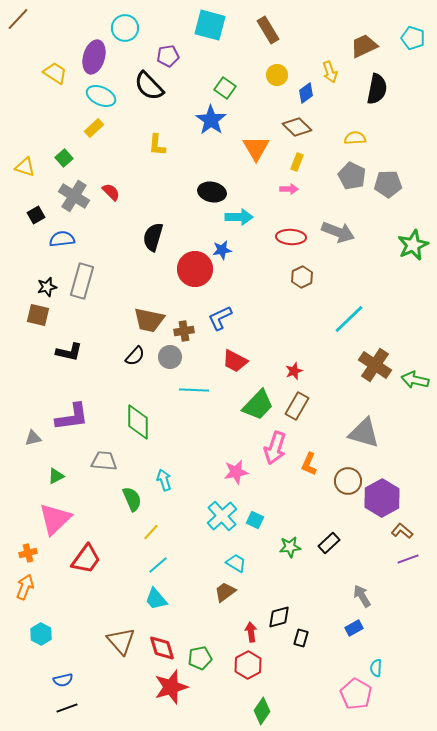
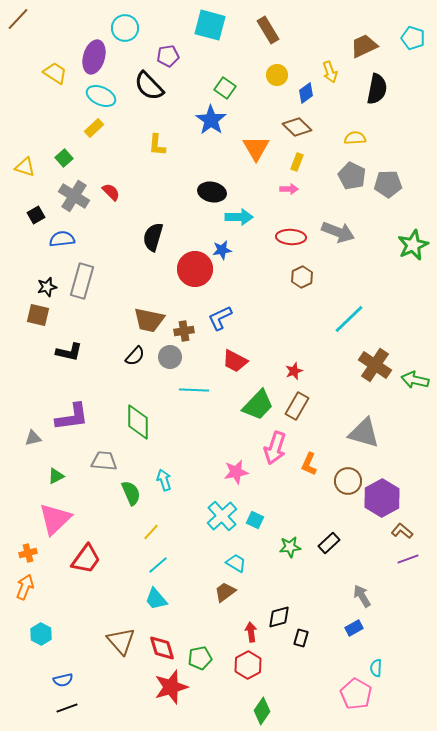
green semicircle at (132, 499): moved 1 px left, 6 px up
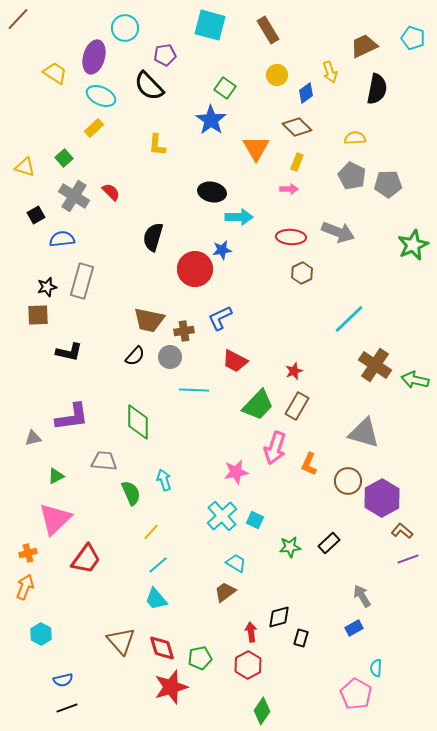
purple pentagon at (168, 56): moved 3 px left, 1 px up
brown hexagon at (302, 277): moved 4 px up
brown square at (38, 315): rotated 15 degrees counterclockwise
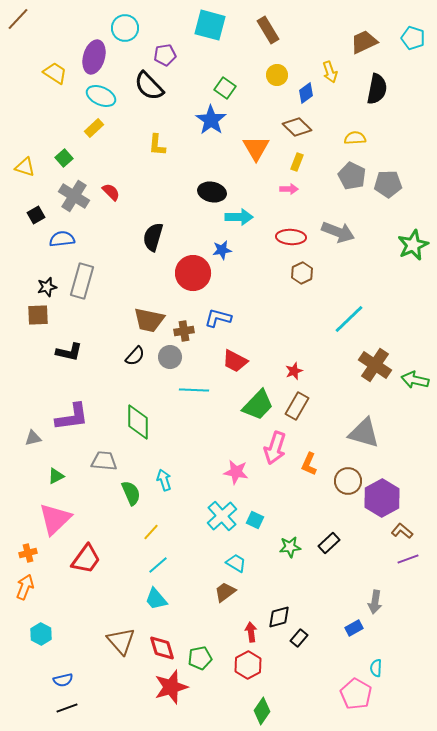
brown trapezoid at (364, 46): moved 4 px up
red circle at (195, 269): moved 2 px left, 4 px down
blue L-shape at (220, 318): moved 2 px left; rotated 40 degrees clockwise
pink star at (236, 472): rotated 20 degrees clockwise
gray arrow at (362, 596): moved 13 px right, 6 px down; rotated 140 degrees counterclockwise
black rectangle at (301, 638): moved 2 px left; rotated 24 degrees clockwise
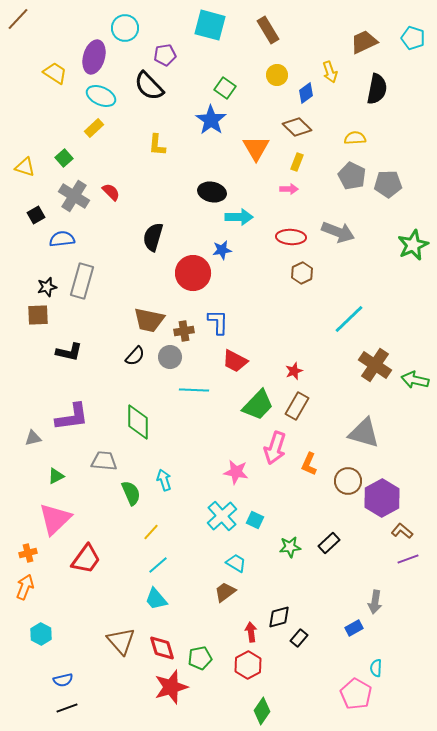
blue L-shape at (218, 318): moved 4 px down; rotated 76 degrees clockwise
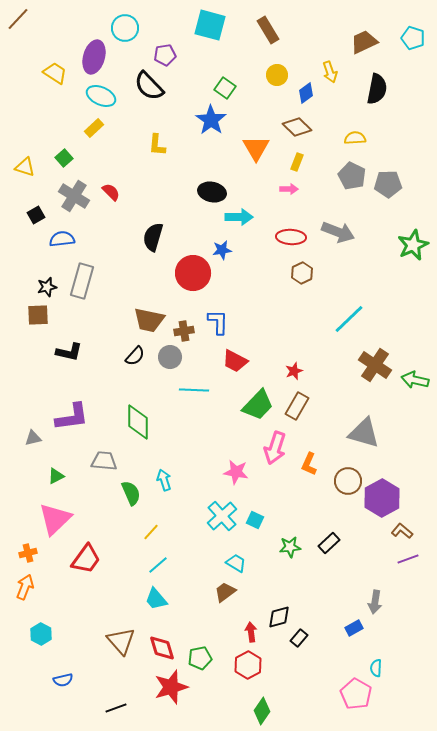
black line at (67, 708): moved 49 px right
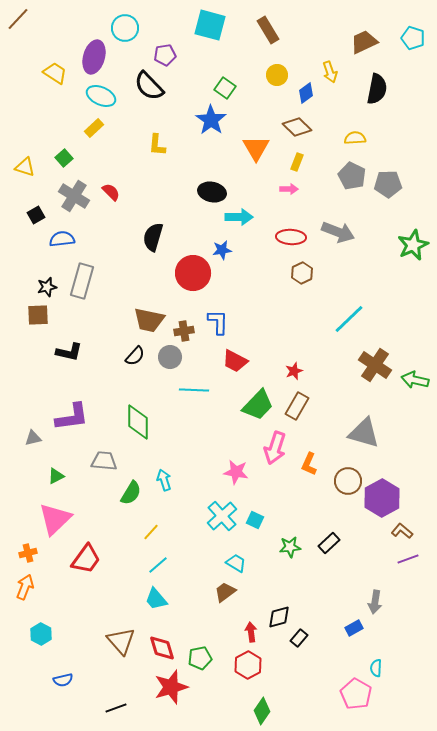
green semicircle at (131, 493): rotated 55 degrees clockwise
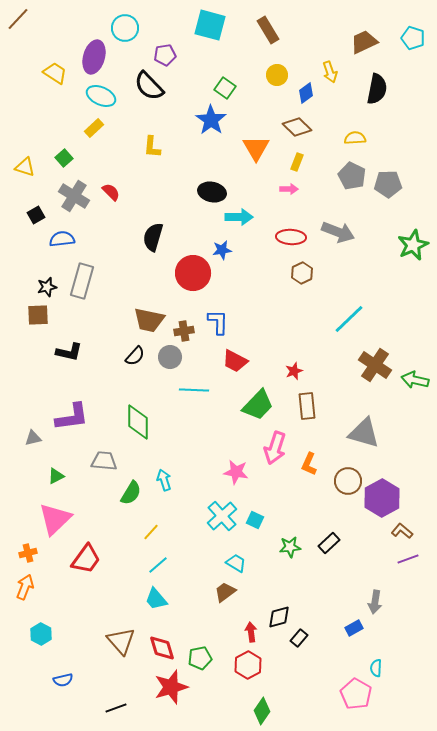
yellow L-shape at (157, 145): moved 5 px left, 2 px down
brown rectangle at (297, 406): moved 10 px right; rotated 36 degrees counterclockwise
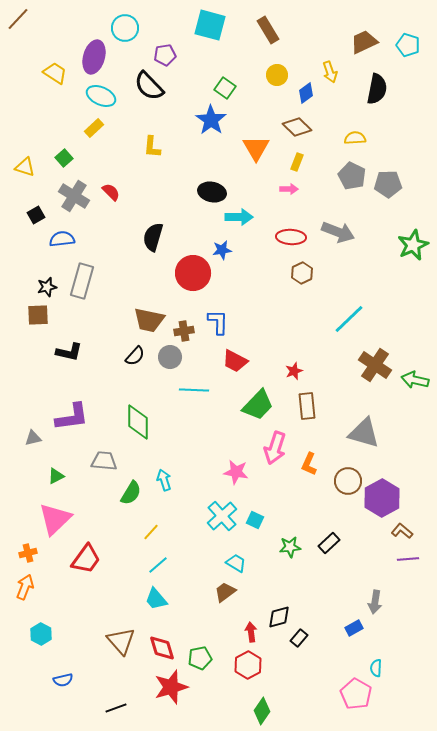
cyan pentagon at (413, 38): moved 5 px left, 7 px down
purple line at (408, 559): rotated 15 degrees clockwise
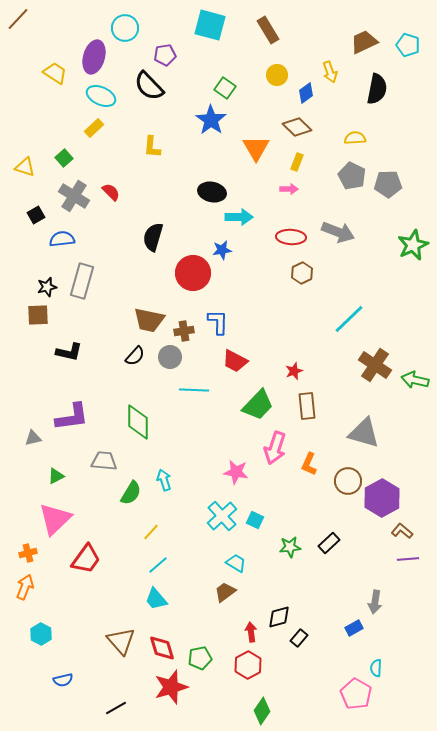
black line at (116, 708): rotated 10 degrees counterclockwise
